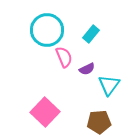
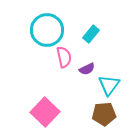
pink semicircle: rotated 10 degrees clockwise
brown pentagon: moved 5 px right, 8 px up
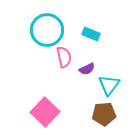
cyan rectangle: rotated 72 degrees clockwise
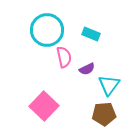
pink square: moved 1 px left, 6 px up
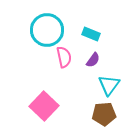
purple semicircle: moved 6 px right, 9 px up; rotated 28 degrees counterclockwise
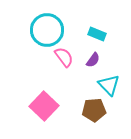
cyan rectangle: moved 6 px right
pink semicircle: rotated 25 degrees counterclockwise
cyan triangle: rotated 20 degrees counterclockwise
brown pentagon: moved 10 px left, 4 px up
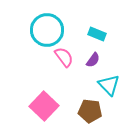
brown pentagon: moved 4 px left, 1 px down; rotated 10 degrees clockwise
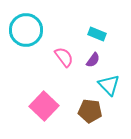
cyan circle: moved 21 px left
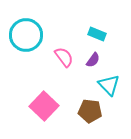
cyan circle: moved 5 px down
